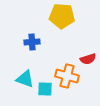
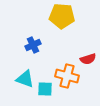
blue cross: moved 1 px right, 3 px down; rotated 21 degrees counterclockwise
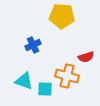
red semicircle: moved 2 px left, 2 px up
cyan triangle: moved 1 px left, 2 px down
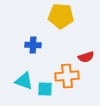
yellow pentagon: moved 1 px left
blue cross: rotated 28 degrees clockwise
orange cross: rotated 20 degrees counterclockwise
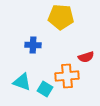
yellow pentagon: moved 1 px down
cyan triangle: moved 2 px left, 1 px down
cyan square: rotated 28 degrees clockwise
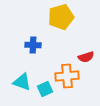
yellow pentagon: rotated 20 degrees counterclockwise
cyan square: rotated 35 degrees clockwise
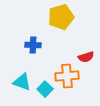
cyan square: rotated 21 degrees counterclockwise
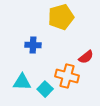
red semicircle: rotated 21 degrees counterclockwise
orange cross: rotated 20 degrees clockwise
cyan triangle: rotated 18 degrees counterclockwise
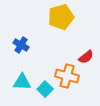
blue cross: moved 12 px left; rotated 28 degrees clockwise
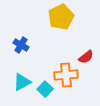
yellow pentagon: rotated 10 degrees counterclockwise
orange cross: moved 1 px left, 1 px up; rotated 20 degrees counterclockwise
cyan triangle: rotated 30 degrees counterclockwise
